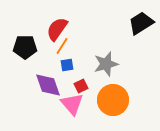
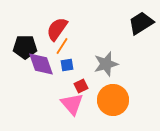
purple diamond: moved 7 px left, 21 px up
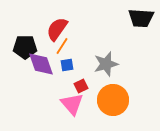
black trapezoid: moved 5 px up; rotated 144 degrees counterclockwise
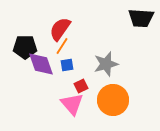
red semicircle: moved 3 px right
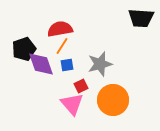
red semicircle: rotated 45 degrees clockwise
black pentagon: moved 1 px left, 2 px down; rotated 20 degrees counterclockwise
gray star: moved 6 px left
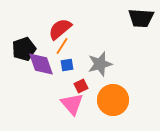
red semicircle: rotated 30 degrees counterclockwise
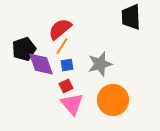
black trapezoid: moved 10 px left, 1 px up; rotated 84 degrees clockwise
red square: moved 15 px left
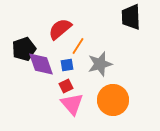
orange line: moved 16 px right
